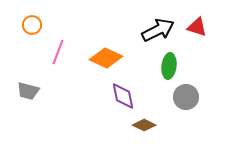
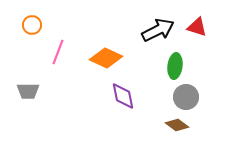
green ellipse: moved 6 px right
gray trapezoid: rotated 15 degrees counterclockwise
brown diamond: moved 33 px right; rotated 10 degrees clockwise
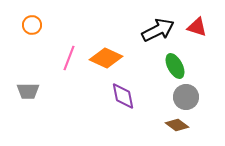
pink line: moved 11 px right, 6 px down
green ellipse: rotated 35 degrees counterclockwise
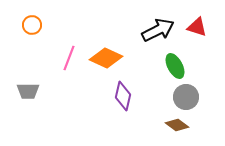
purple diamond: rotated 24 degrees clockwise
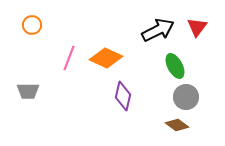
red triangle: rotated 50 degrees clockwise
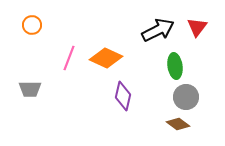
green ellipse: rotated 20 degrees clockwise
gray trapezoid: moved 2 px right, 2 px up
brown diamond: moved 1 px right, 1 px up
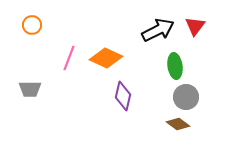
red triangle: moved 2 px left, 1 px up
